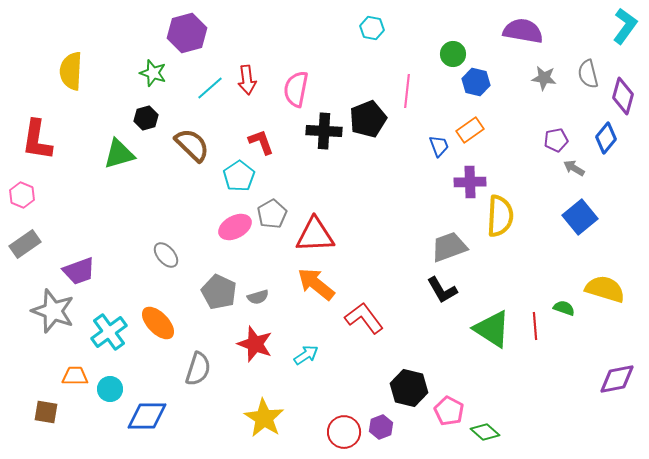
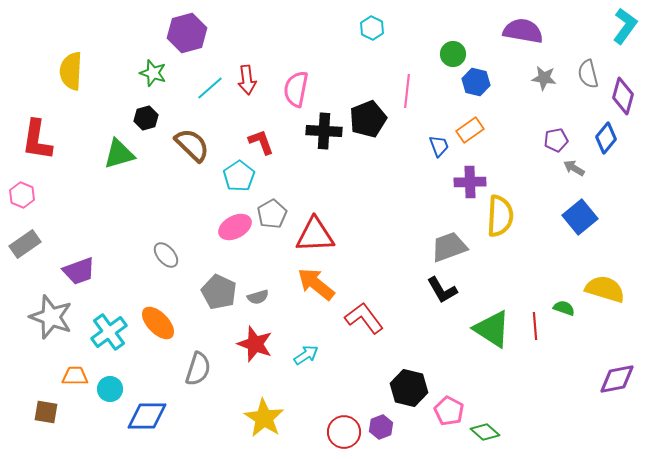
cyan hexagon at (372, 28): rotated 15 degrees clockwise
gray star at (53, 311): moved 2 px left, 6 px down
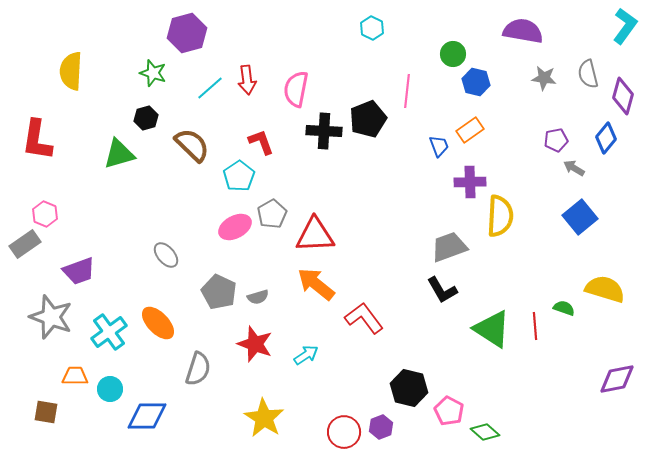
pink hexagon at (22, 195): moved 23 px right, 19 px down
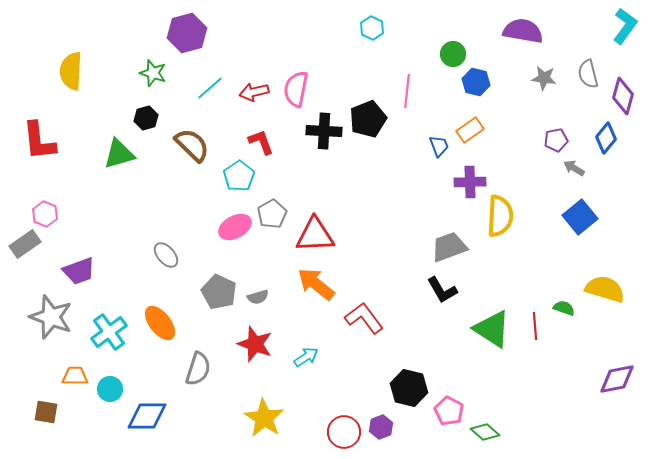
red arrow at (247, 80): moved 7 px right, 12 px down; rotated 84 degrees clockwise
red L-shape at (37, 140): moved 2 px right, 1 px down; rotated 15 degrees counterclockwise
orange ellipse at (158, 323): moved 2 px right; rotated 6 degrees clockwise
cyan arrow at (306, 355): moved 2 px down
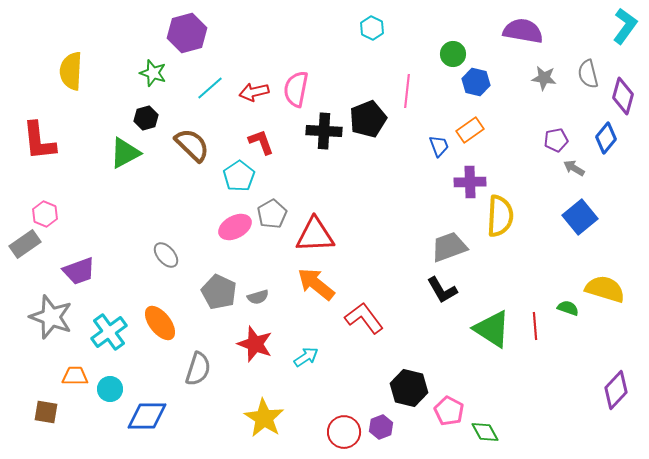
green triangle at (119, 154): moved 6 px right, 1 px up; rotated 12 degrees counterclockwise
green semicircle at (564, 308): moved 4 px right
purple diamond at (617, 379): moved 1 px left, 11 px down; rotated 36 degrees counterclockwise
green diamond at (485, 432): rotated 20 degrees clockwise
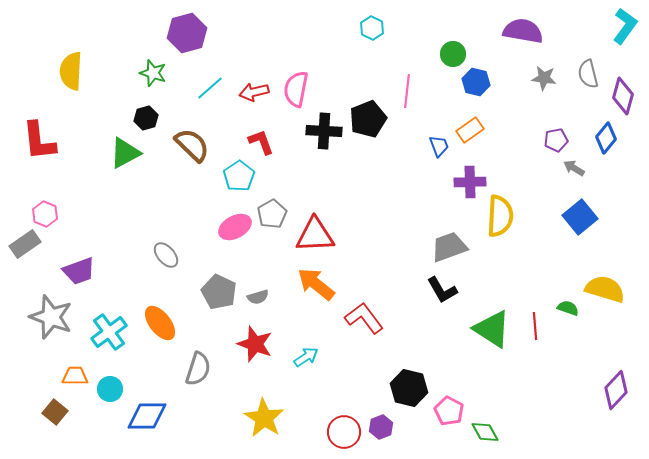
brown square at (46, 412): moved 9 px right; rotated 30 degrees clockwise
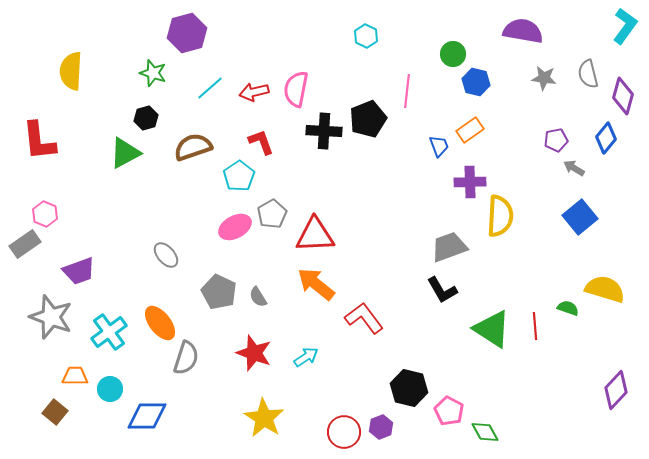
cyan hexagon at (372, 28): moved 6 px left, 8 px down
brown semicircle at (192, 145): moved 1 px right, 2 px down; rotated 63 degrees counterclockwise
gray semicircle at (258, 297): rotated 75 degrees clockwise
red star at (255, 344): moved 1 px left, 9 px down
gray semicircle at (198, 369): moved 12 px left, 11 px up
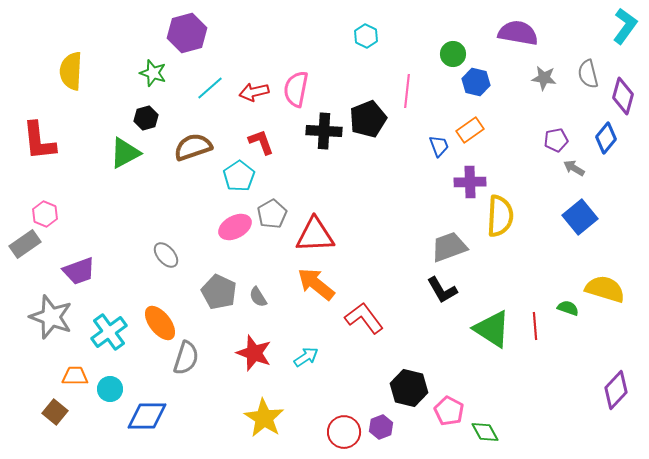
purple semicircle at (523, 31): moved 5 px left, 2 px down
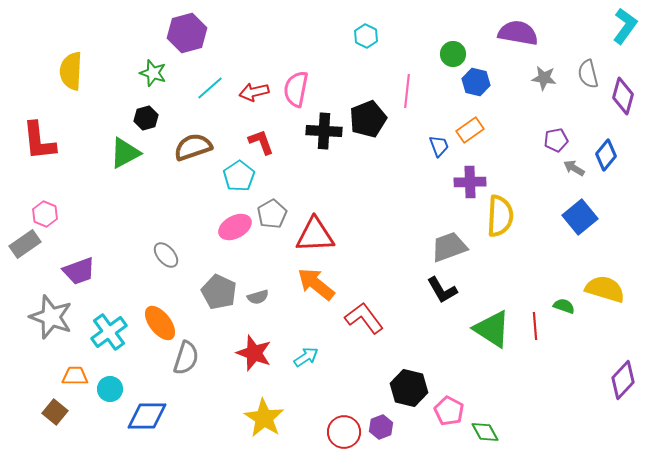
blue diamond at (606, 138): moved 17 px down
gray semicircle at (258, 297): rotated 75 degrees counterclockwise
green semicircle at (568, 308): moved 4 px left, 2 px up
purple diamond at (616, 390): moved 7 px right, 10 px up
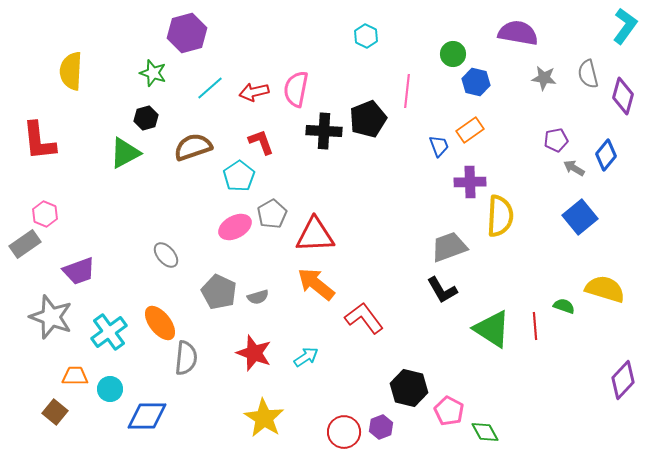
gray semicircle at (186, 358): rotated 12 degrees counterclockwise
